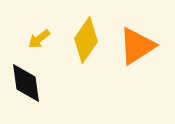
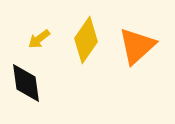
orange triangle: rotated 9 degrees counterclockwise
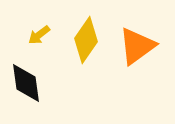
yellow arrow: moved 4 px up
orange triangle: rotated 6 degrees clockwise
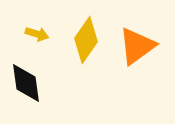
yellow arrow: moved 2 px left, 1 px up; rotated 125 degrees counterclockwise
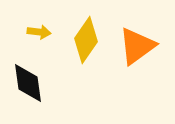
yellow arrow: moved 2 px right, 2 px up; rotated 10 degrees counterclockwise
black diamond: moved 2 px right
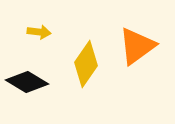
yellow diamond: moved 24 px down
black diamond: moved 1 px left, 1 px up; rotated 51 degrees counterclockwise
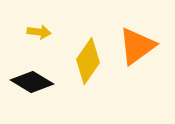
yellow diamond: moved 2 px right, 3 px up
black diamond: moved 5 px right
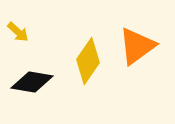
yellow arrow: moved 21 px left; rotated 35 degrees clockwise
black diamond: rotated 21 degrees counterclockwise
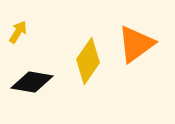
yellow arrow: rotated 100 degrees counterclockwise
orange triangle: moved 1 px left, 2 px up
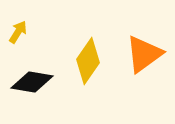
orange triangle: moved 8 px right, 10 px down
